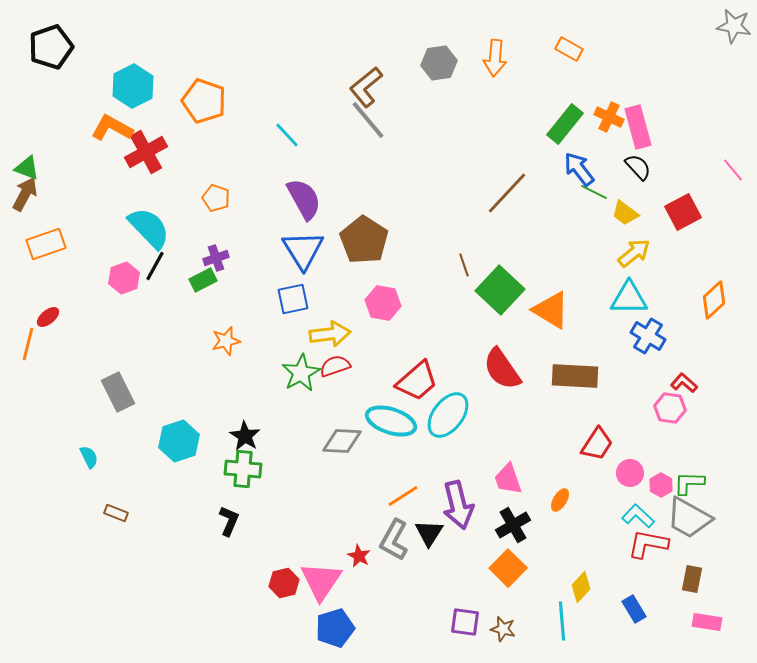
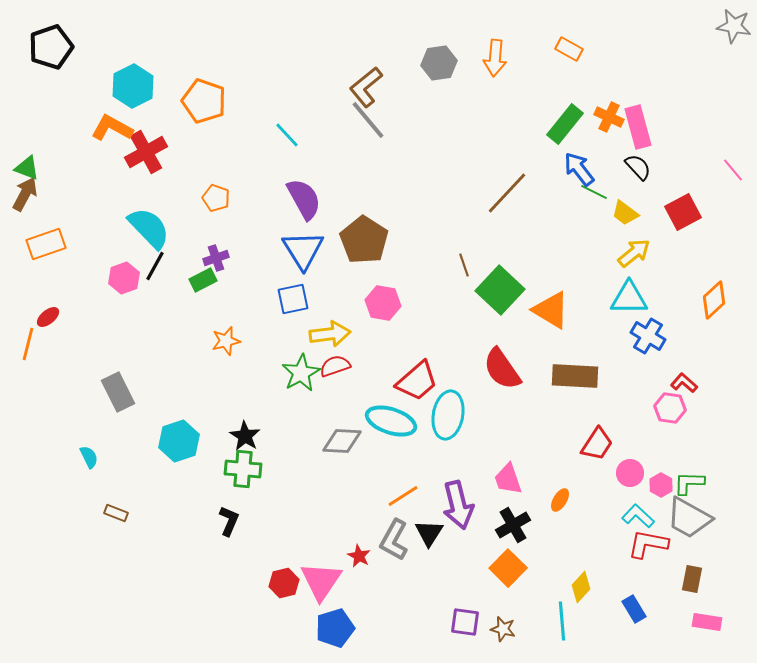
cyan ellipse at (448, 415): rotated 27 degrees counterclockwise
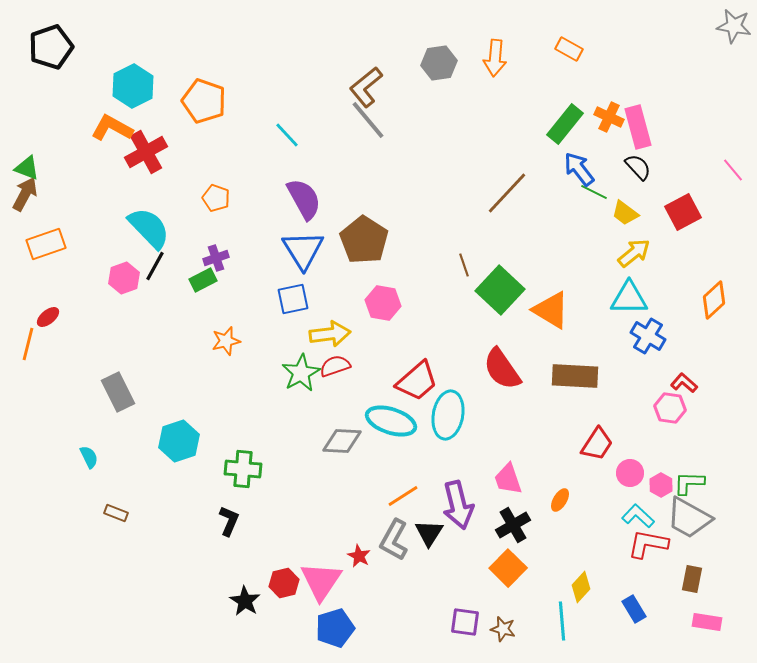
black star at (245, 436): moved 165 px down
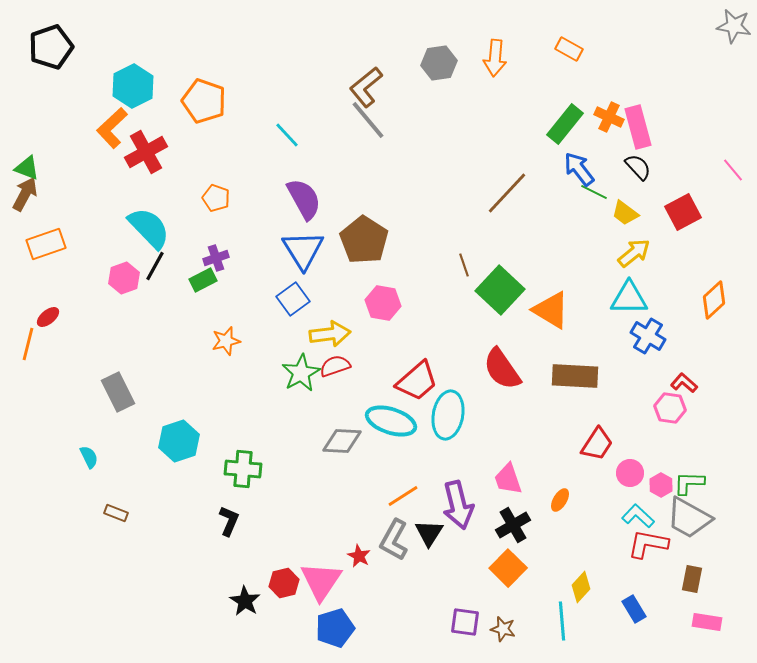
orange L-shape at (112, 128): rotated 72 degrees counterclockwise
blue square at (293, 299): rotated 24 degrees counterclockwise
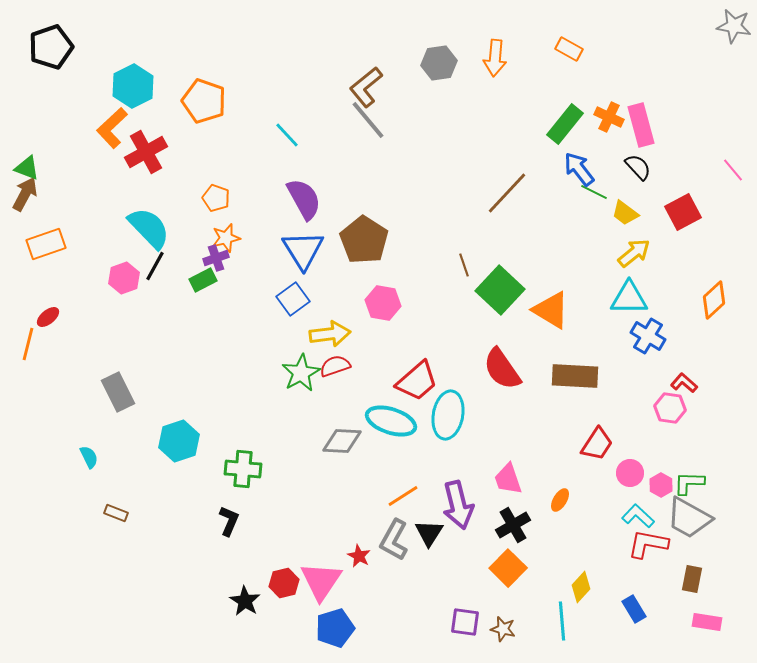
pink rectangle at (638, 127): moved 3 px right, 2 px up
orange star at (226, 341): moved 103 px up
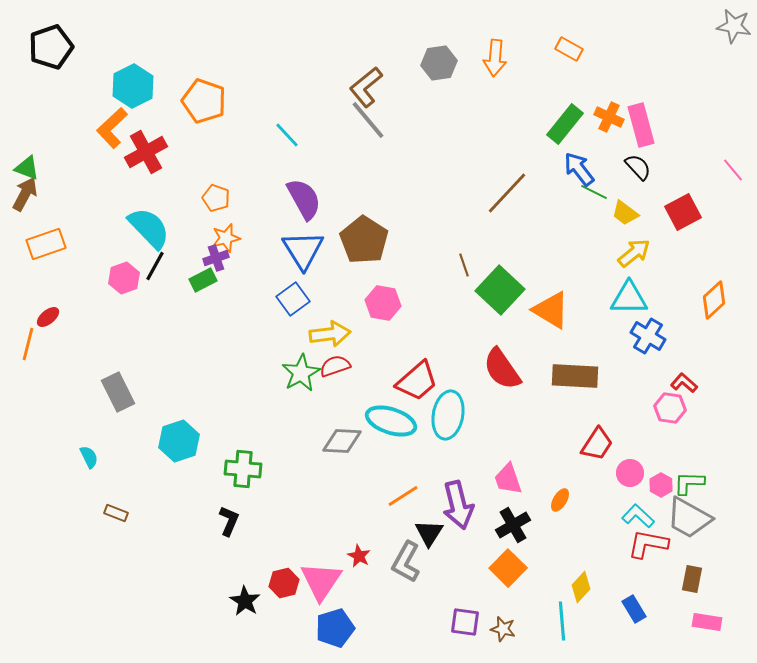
gray L-shape at (394, 540): moved 12 px right, 22 px down
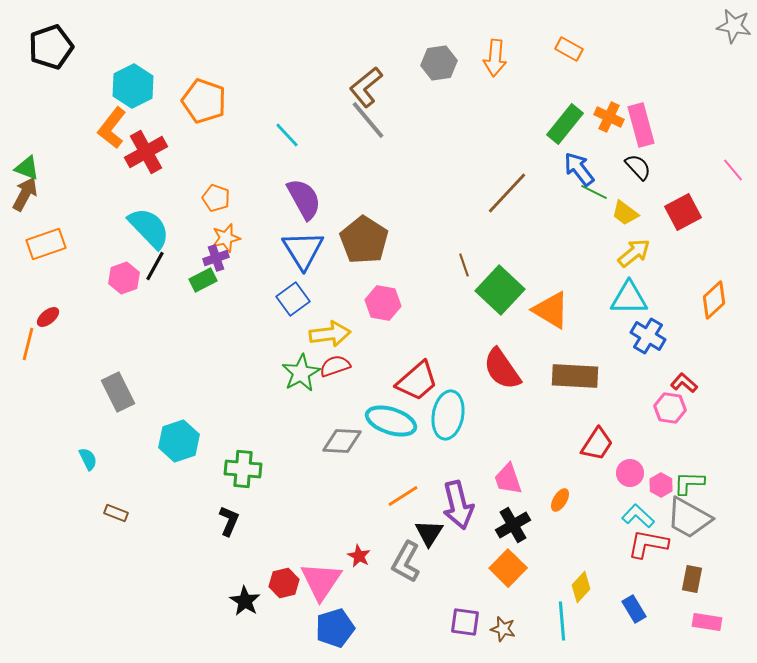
orange L-shape at (112, 128): rotated 9 degrees counterclockwise
cyan semicircle at (89, 457): moved 1 px left, 2 px down
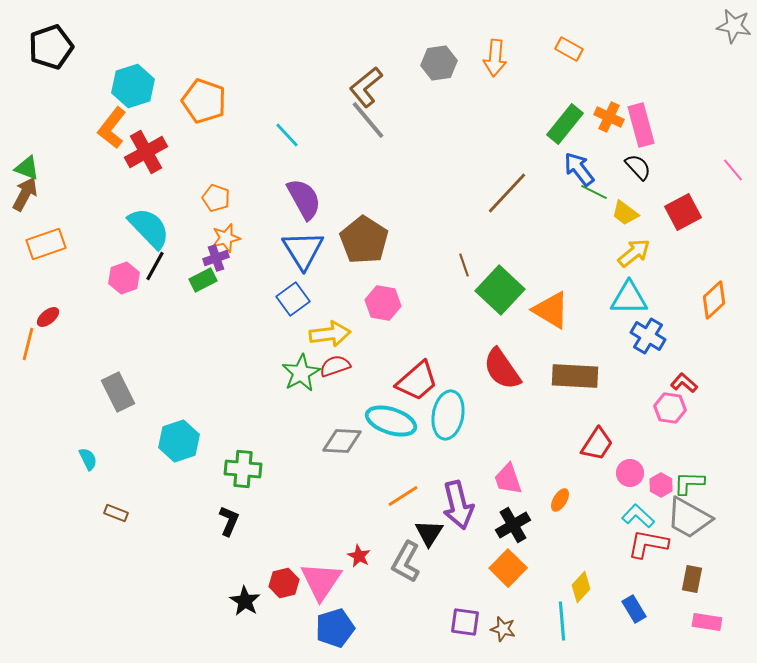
cyan hexagon at (133, 86): rotated 9 degrees clockwise
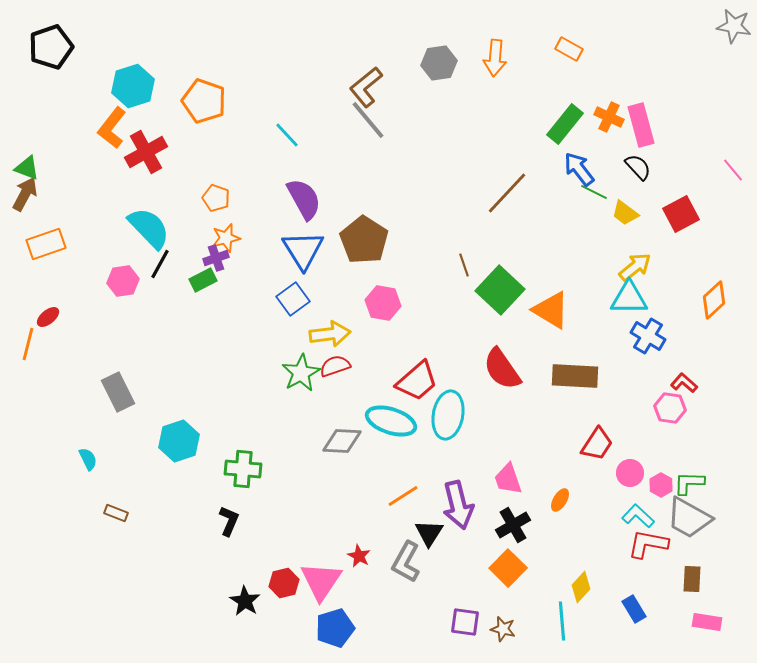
red square at (683, 212): moved 2 px left, 2 px down
yellow arrow at (634, 253): moved 1 px right, 14 px down
black line at (155, 266): moved 5 px right, 2 px up
pink hexagon at (124, 278): moved 1 px left, 3 px down; rotated 12 degrees clockwise
brown rectangle at (692, 579): rotated 8 degrees counterclockwise
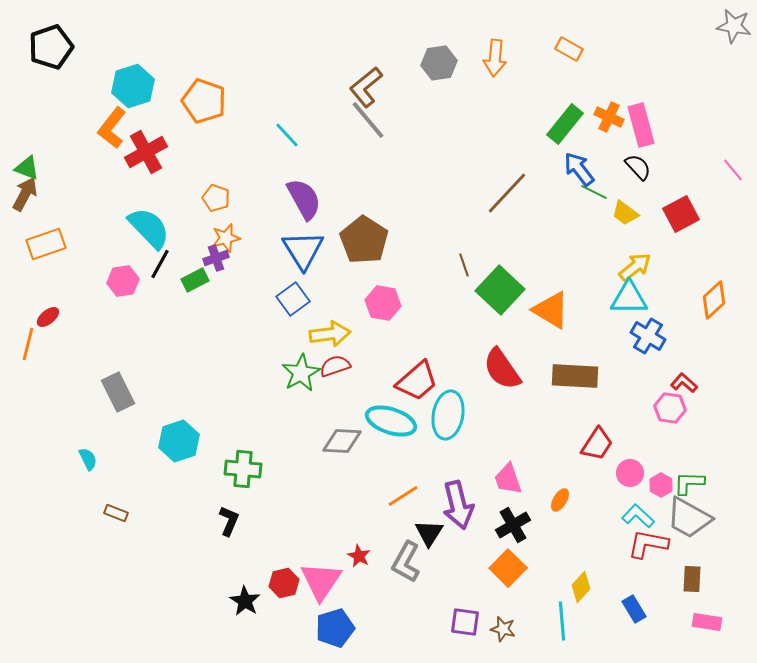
green rectangle at (203, 280): moved 8 px left
